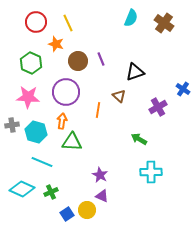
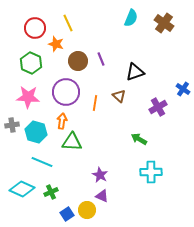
red circle: moved 1 px left, 6 px down
orange line: moved 3 px left, 7 px up
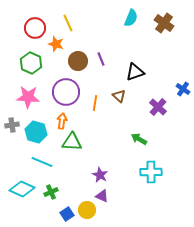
purple cross: rotated 18 degrees counterclockwise
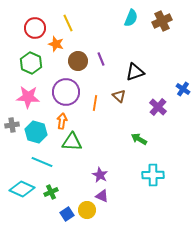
brown cross: moved 2 px left, 2 px up; rotated 30 degrees clockwise
cyan cross: moved 2 px right, 3 px down
